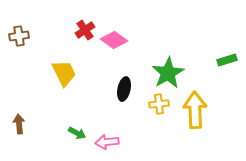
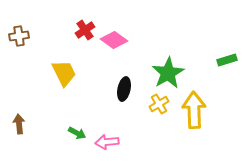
yellow cross: rotated 24 degrees counterclockwise
yellow arrow: moved 1 px left
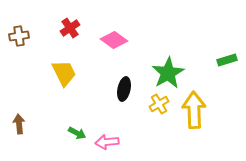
red cross: moved 15 px left, 2 px up
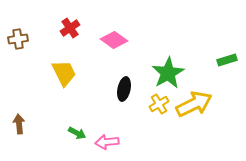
brown cross: moved 1 px left, 3 px down
yellow arrow: moved 6 px up; rotated 66 degrees clockwise
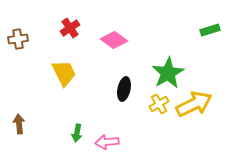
green rectangle: moved 17 px left, 30 px up
green arrow: rotated 72 degrees clockwise
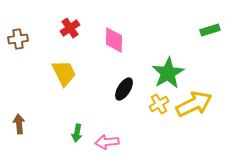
pink diamond: rotated 56 degrees clockwise
black ellipse: rotated 20 degrees clockwise
